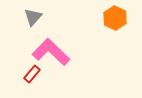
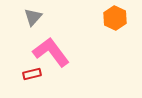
pink L-shape: rotated 9 degrees clockwise
red rectangle: rotated 36 degrees clockwise
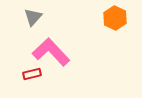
pink L-shape: rotated 6 degrees counterclockwise
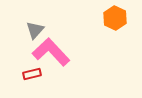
gray triangle: moved 2 px right, 13 px down
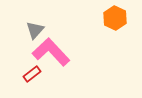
red rectangle: rotated 24 degrees counterclockwise
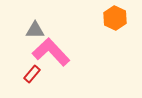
gray triangle: rotated 48 degrees clockwise
red rectangle: rotated 12 degrees counterclockwise
